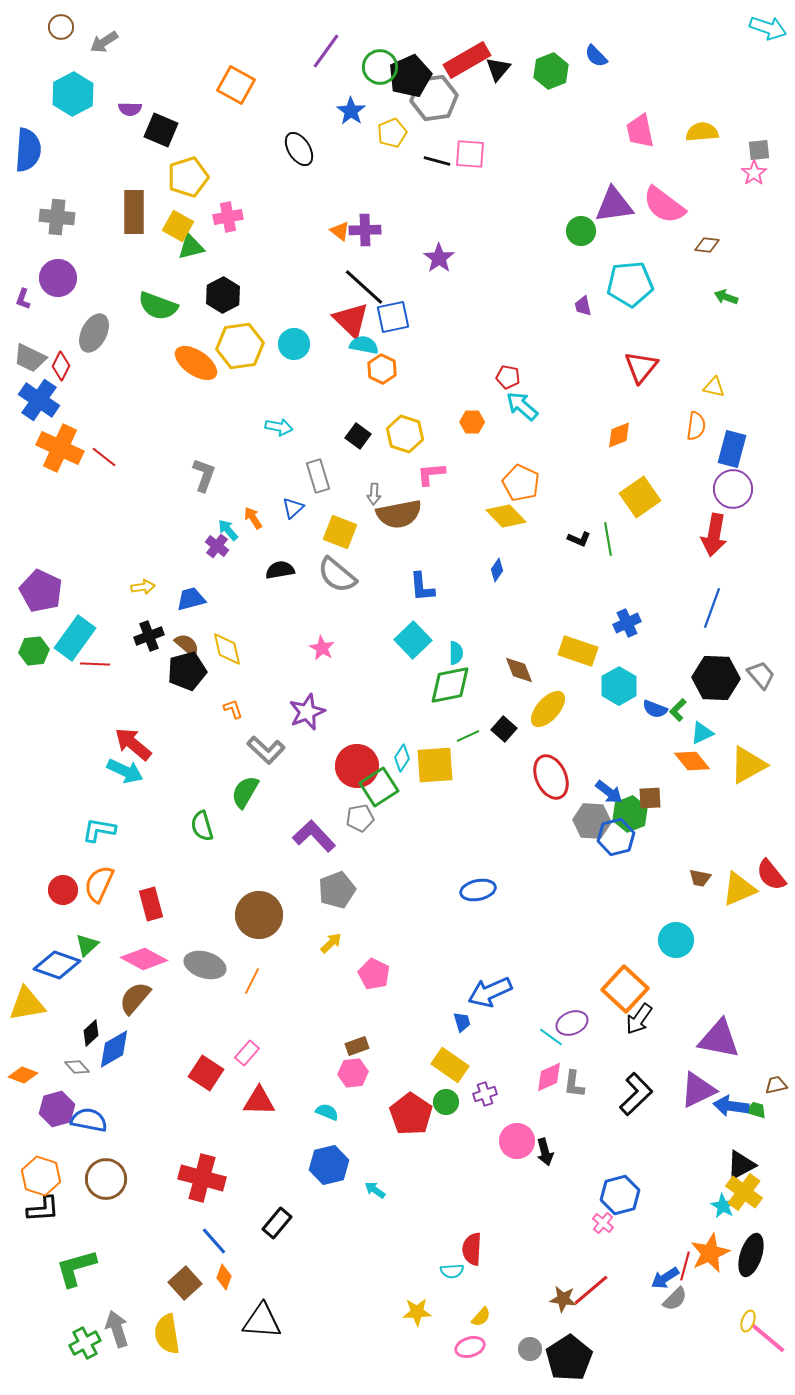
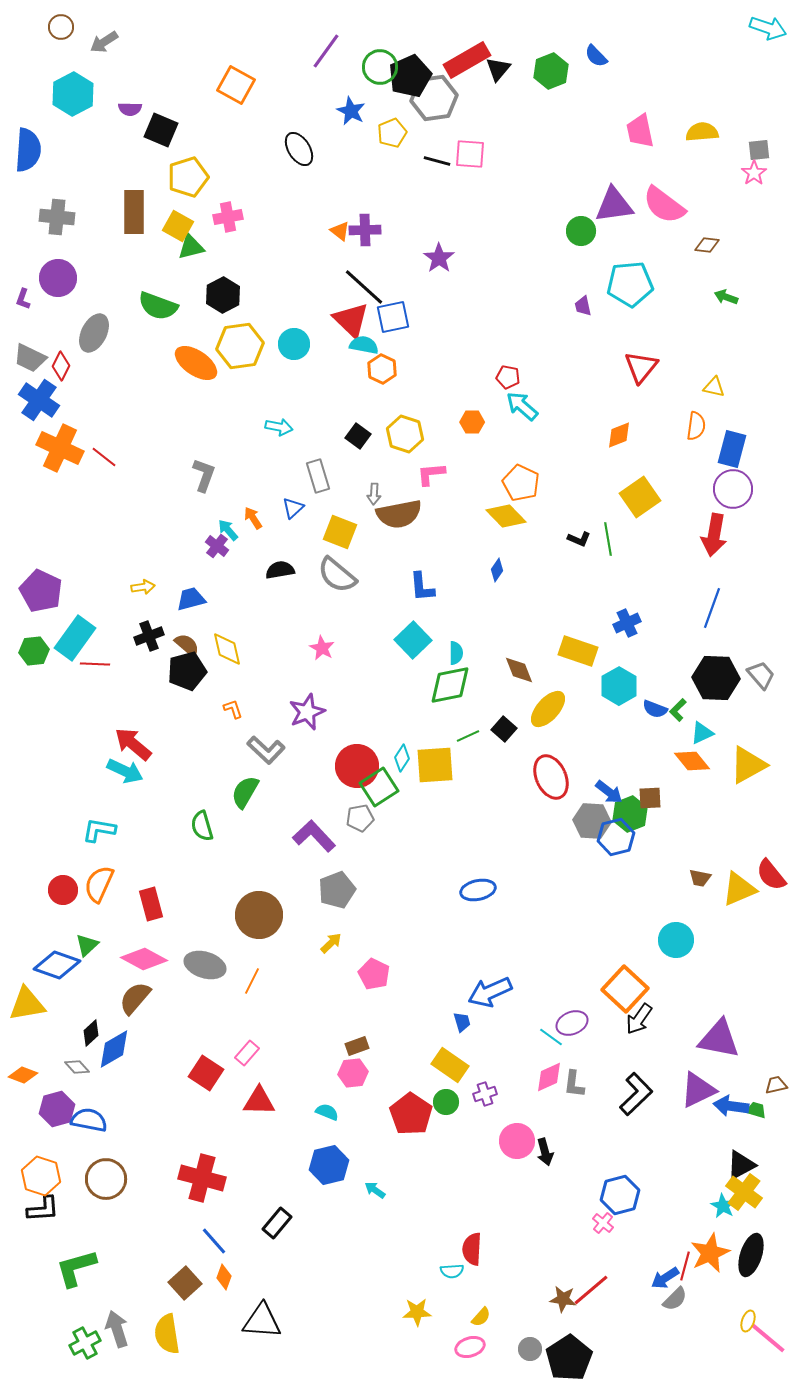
blue star at (351, 111): rotated 8 degrees counterclockwise
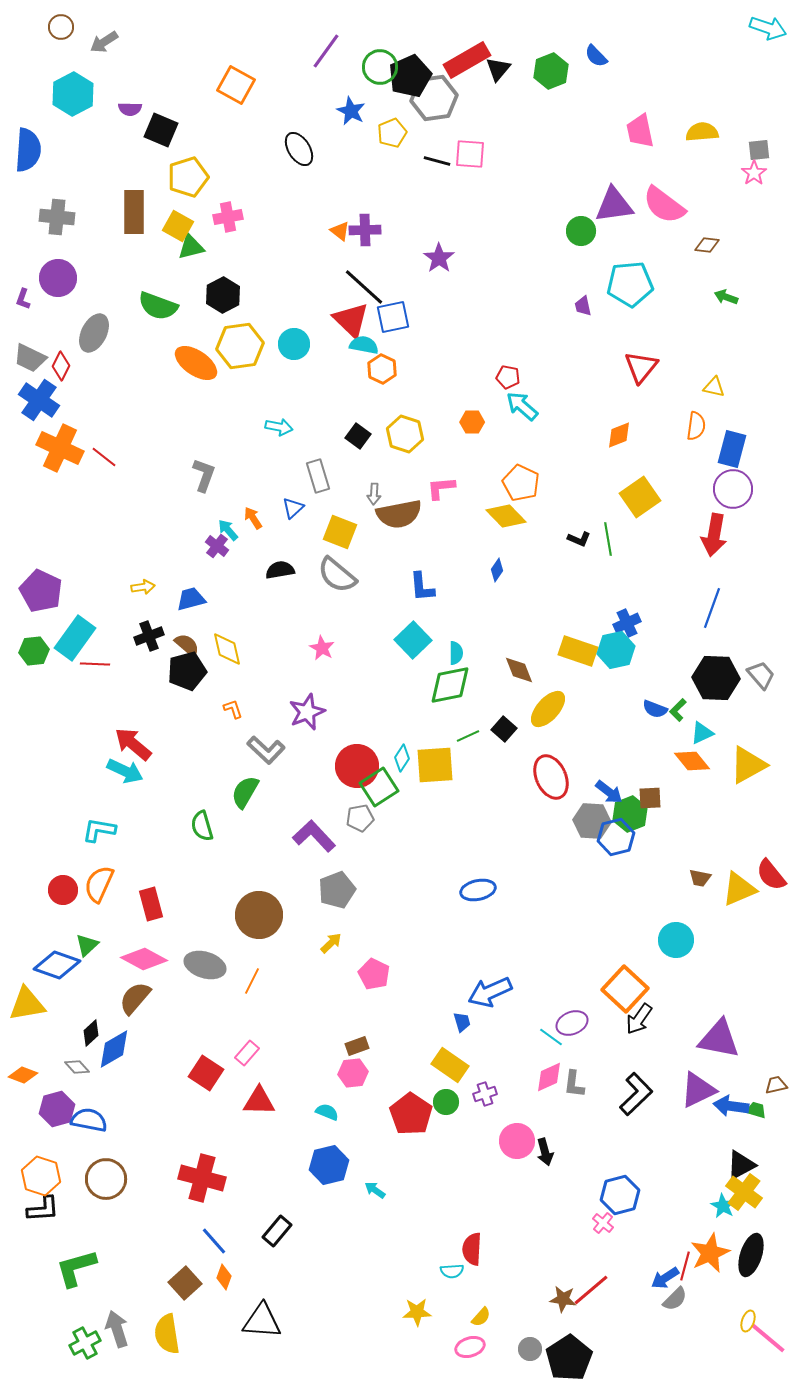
pink L-shape at (431, 474): moved 10 px right, 14 px down
cyan hexagon at (619, 686): moved 3 px left, 36 px up; rotated 18 degrees clockwise
black rectangle at (277, 1223): moved 8 px down
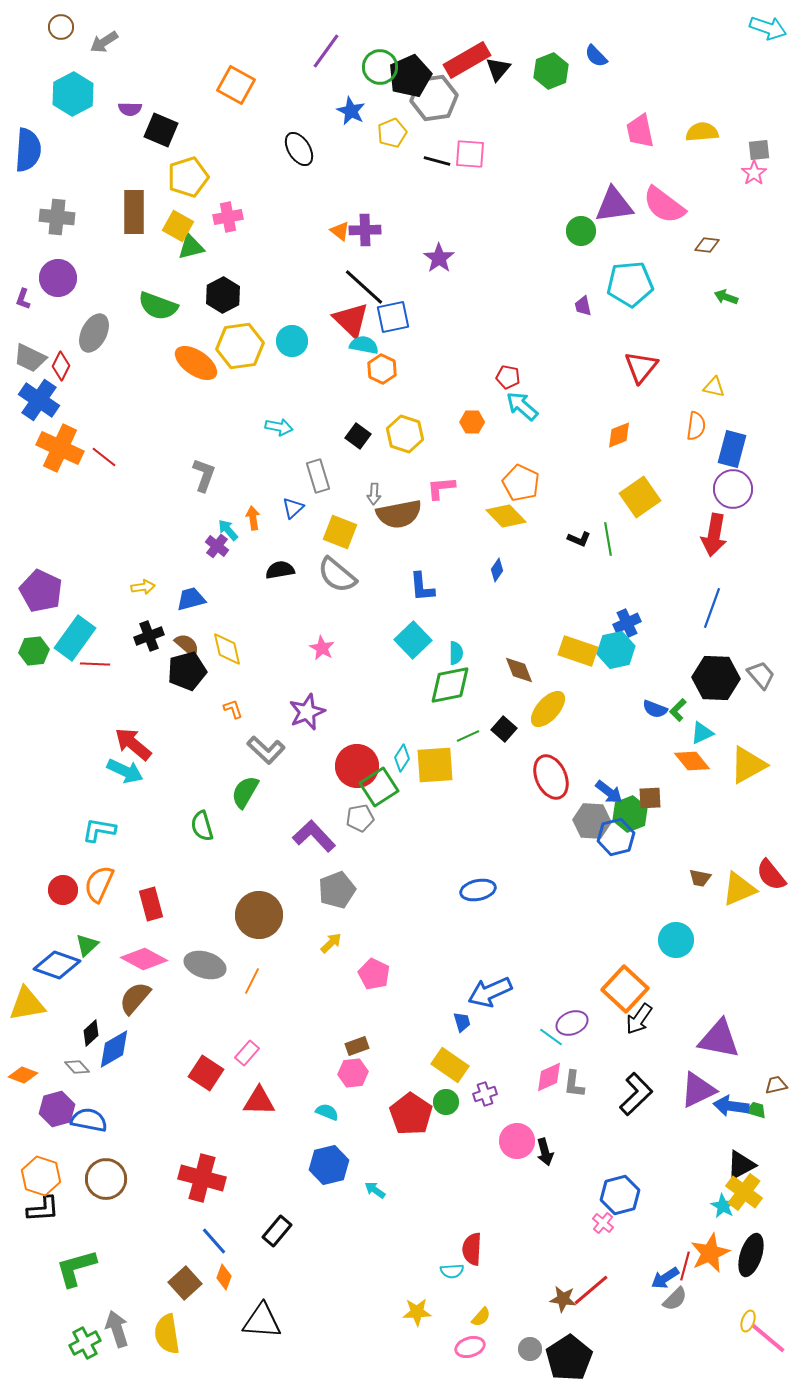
cyan circle at (294, 344): moved 2 px left, 3 px up
orange arrow at (253, 518): rotated 25 degrees clockwise
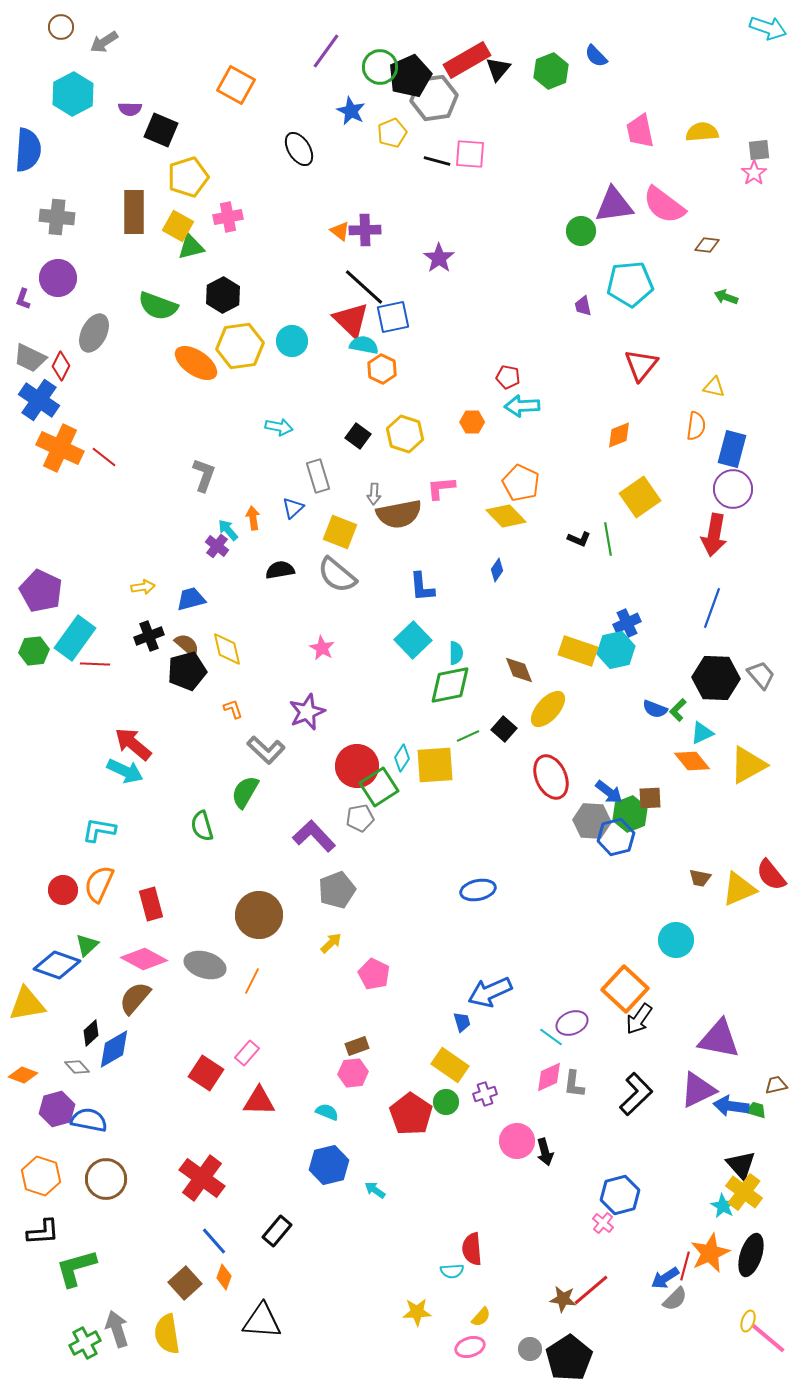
red triangle at (641, 367): moved 2 px up
cyan arrow at (522, 406): rotated 44 degrees counterclockwise
black triangle at (741, 1165): rotated 44 degrees counterclockwise
red cross at (202, 1178): rotated 21 degrees clockwise
black L-shape at (43, 1209): moved 23 px down
red semicircle at (472, 1249): rotated 8 degrees counterclockwise
